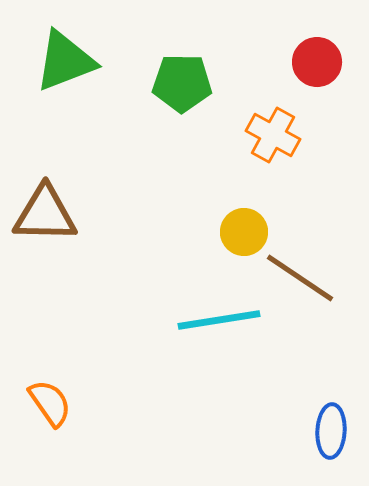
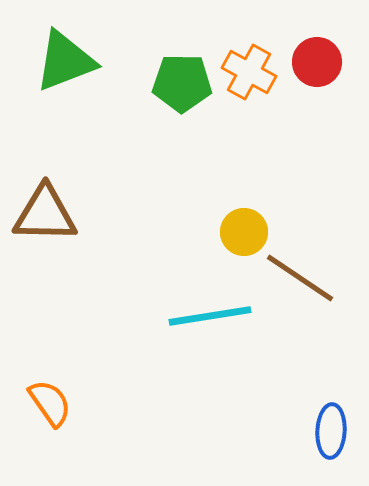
orange cross: moved 24 px left, 63 px up
cyan line: moved 9 px left, 4 px up
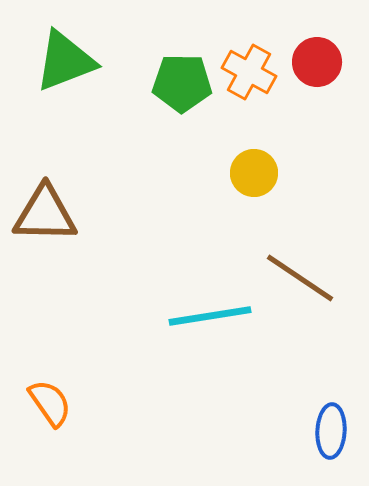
yellow circle: moved 10 px right, 59 px up
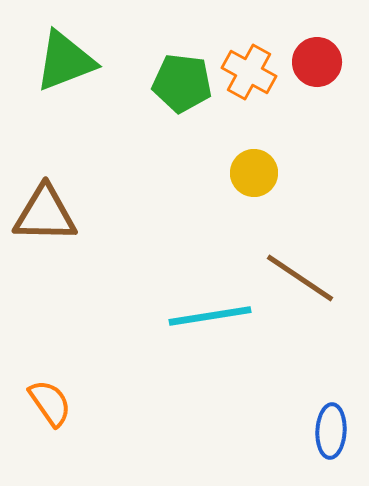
green pentagon: rotated 6 degrees clockwise
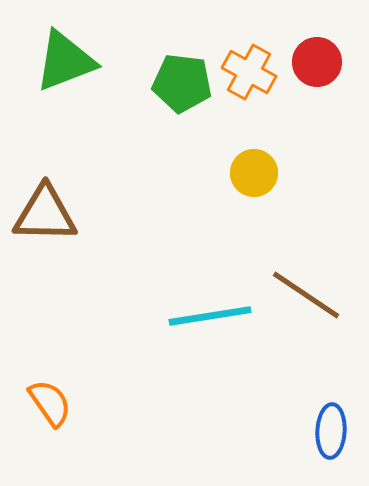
brown line: moved 6 px right, 17 px down
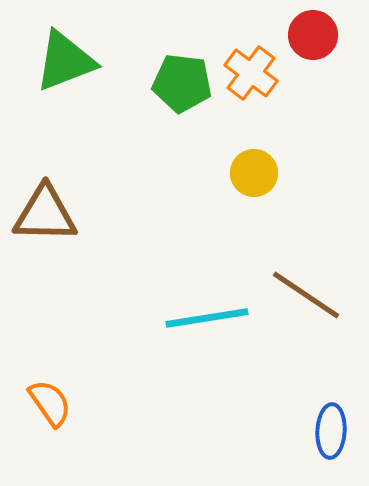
red circle: moved 4 px left, 27 px up
orange cross: moved 2 px right, 1 px down; rotated 8 degrees clockwise
cyan line: moved 3 px left, 2 px down
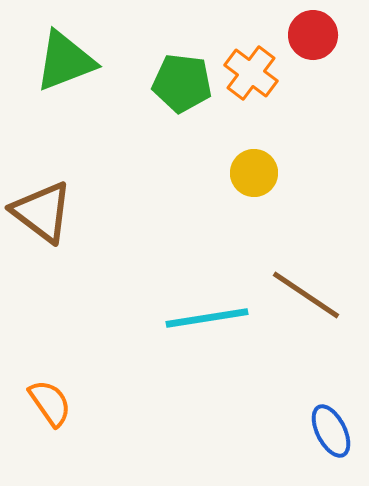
brown triangle: moved 3 px left, 2 px up; rotated 36 degrees clockwise
blue ellipse: rotated 30 degrees counterclockwise
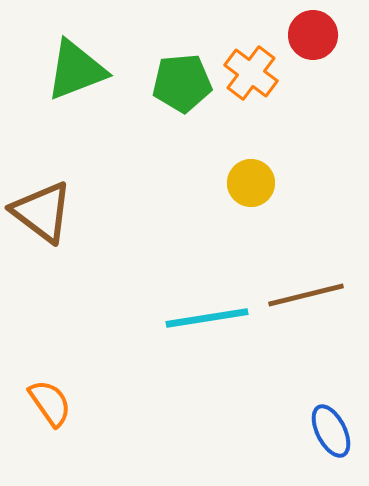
green triangle: moved 11 px right, 9 px down
green pentagon: rotated 12 degrees counterclockwise
yellow circle: moved 3 px left, 10 px down
brown line: rotated 48 degrees counterclockwise
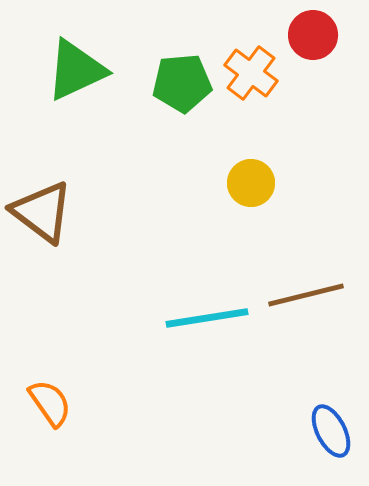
green triangle: rotated 4 degrees counterclockwise
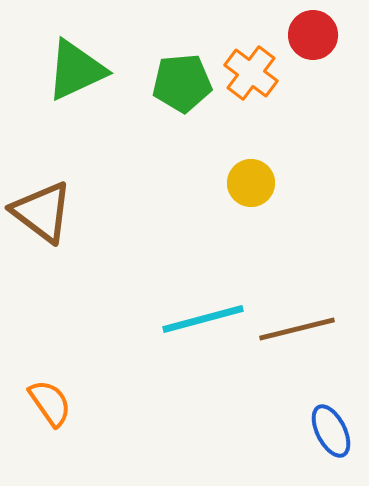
brown line: moved 9 px left, 34 px down
cyan line: moved 4 px left, 1 px down; rotated 6 degrees counterclockwise
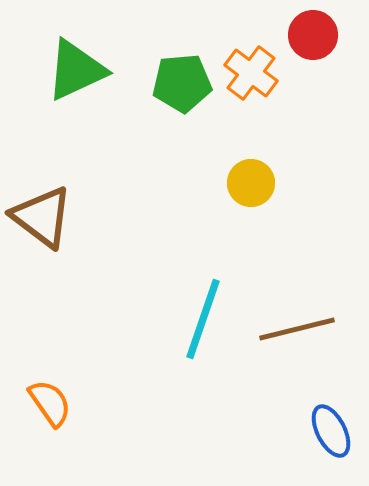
brown triangle: moved 5 px down
cyan line: rotated 56 degrees counterclockwise
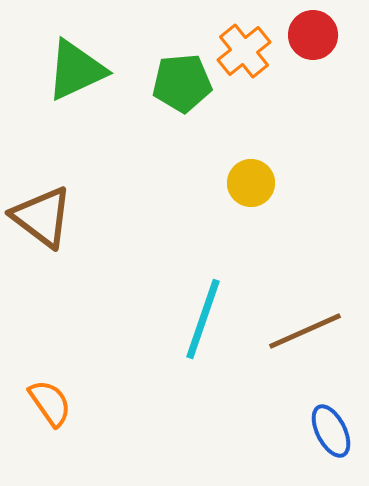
orange cross: moved 7 px left, 22 px up; rotated 14 degrees clockwise
brown line: moved 8 px right, 2 px down; rotated 10 degrees counterclockwise
